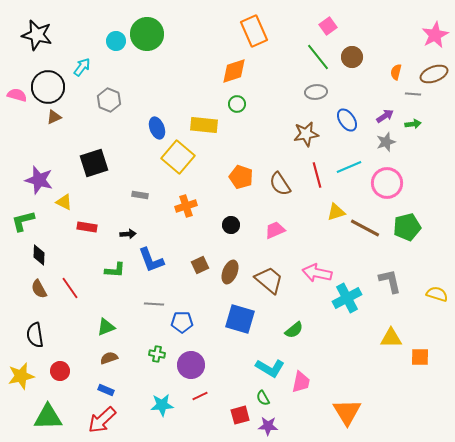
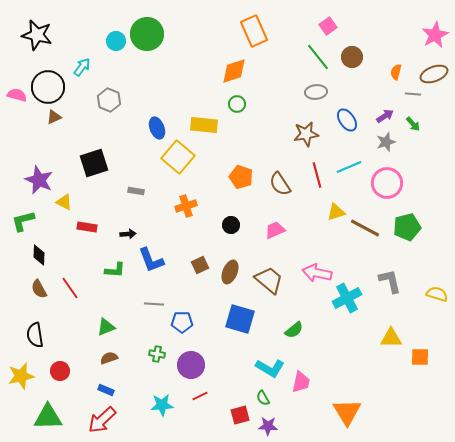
green arrow at (413, 124): rotated 56 degrees clockwise
purple star at (39, 180): rotated 8 degrees clockwise
gray rectangle at (140, 195): moved 4 px left, 4 px up
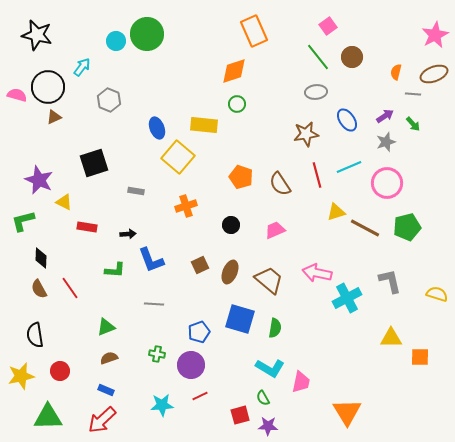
black diamond at (39, 255): moved 2 px right, 3 px down
blue pentagon at (182, 322): moved 17 px right, 10 px down; rotated 20 degrees counterclockwise
green semicircle at (294, 330): moved 19 px left, 2 px up; rotated 42 degrees counterclockwise
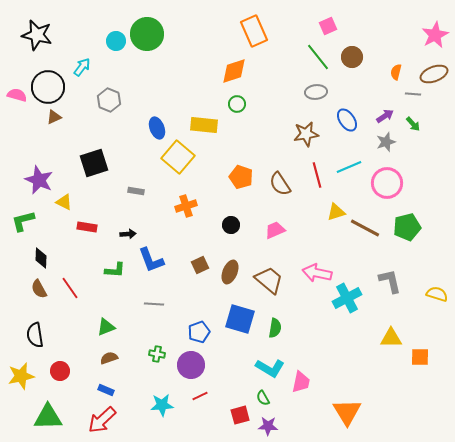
pink square at (328, 26): rotated 12 degrees clockwise
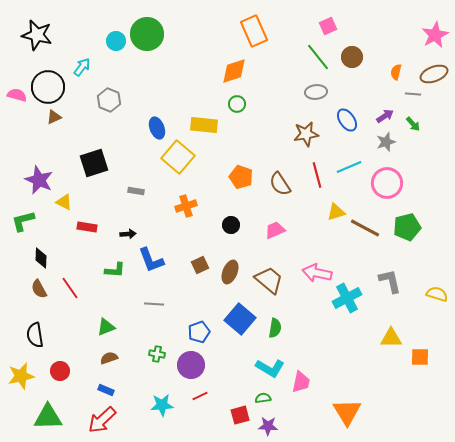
blue square at (240, 319): rotated 24 degrees clockwise
green semicircle at (263, 398): rotated 112 degrees clockwise
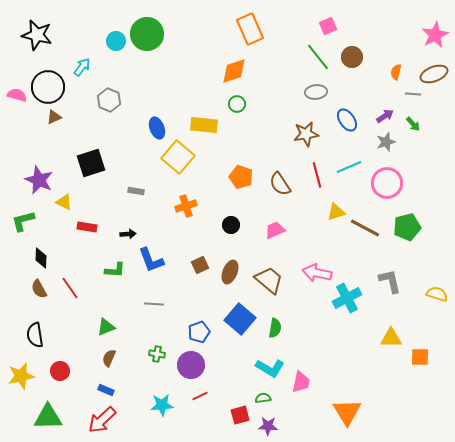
orange rectangle at (254, 31): moved 4 px left, 2 px up
black square at (94, 163): moved 3 px left
brown semicircle at (109, 358): rotated 48 degrees counterclockwise
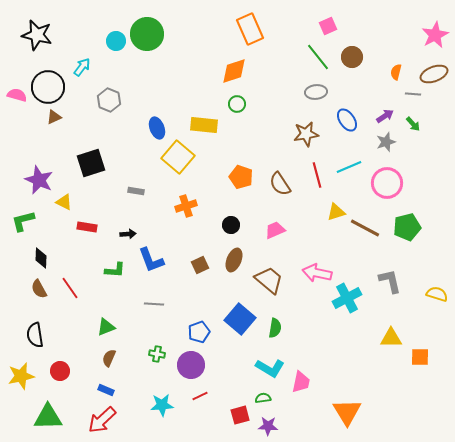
brown ellipse at (230, 272): moved 4 px right, 12 px up
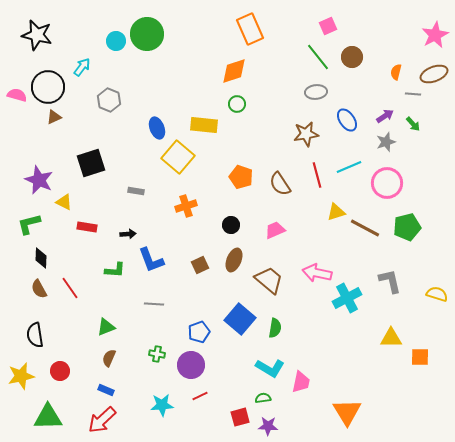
green L-shape at (23, 221): moved 6 px right, 3 px down
red square at (240, 415): moved 2 px down
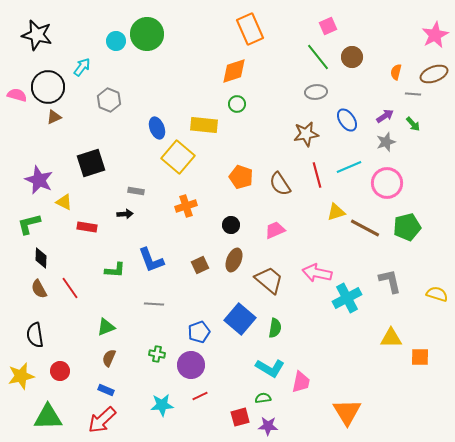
black arrow at (128, 234): moved 3 px left, 20 px up
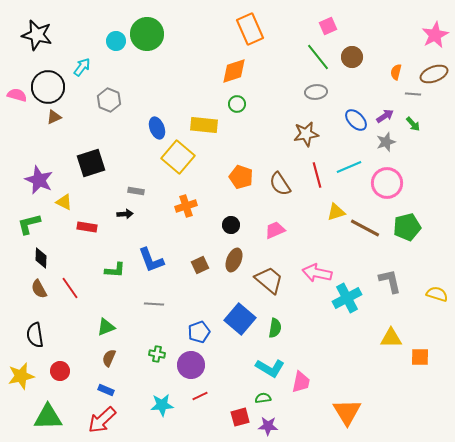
blue ellipse at (347, 120): moved 9 px right; rotated 10 degrees counterclockwise
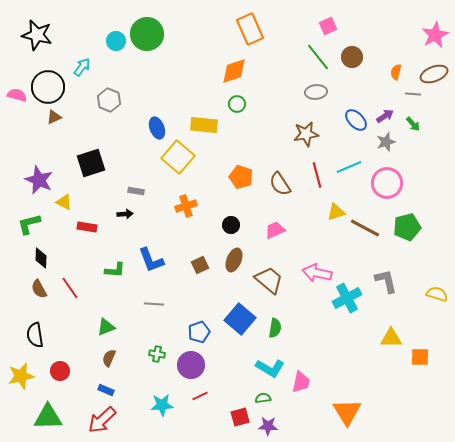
gray L-shape at (390, 281): moved 4 px left
